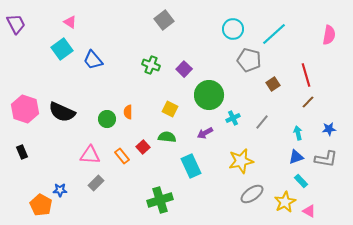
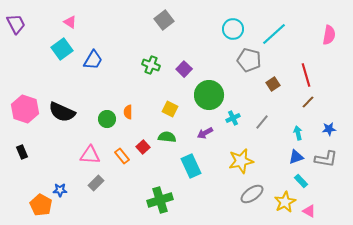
blue trapezoid at (93, 60): rotated 110 degrees counterclockwise
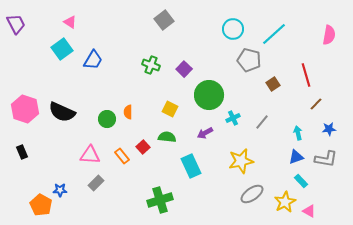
brown line at (308, 102): moved 8 px right, 2 px down
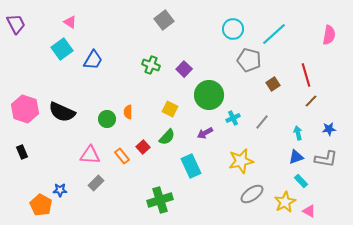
brown line at (316, 104): moved 5 px left, 3 px up
green semicircle at (167, 137): rotated 126 degrees clockwise
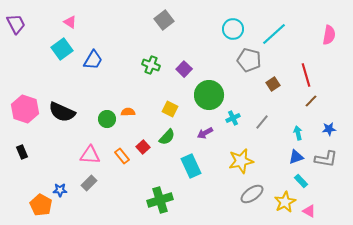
orange semicircle at (128, 112): rotated 88 degrees clockwise
gray rectangle at (96, 183): moved 7 px left
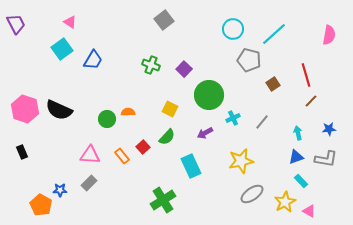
black semicircle at (62, 112): moved 3 px left, 2 px up
green cross at (160, 200): moved 3 px right; rotated 15 degrees counterclockwise
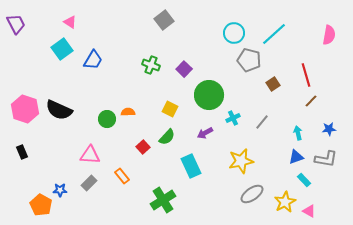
cyan circle at (233, 29): moved 1 px right, 4 px down
orange rectangle at (122, 156): moved 20 px down
cyan rectangle at (301, 181): moved 3 px right, 1 px up
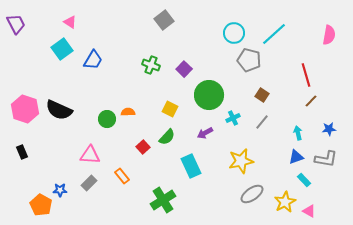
brown square at (273, 84): moved 11 px left, 11 px down; rotated 24 degrees counterclockwise
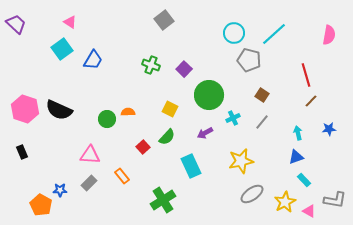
purple trapezoid at (16, 24): rotated 20 degrees counterclockwise
gray L-shape at (326, 159): moved 9 px right, 41 px down
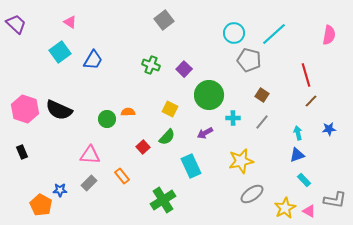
cyan square at (62, 49): moved 2 px left, 3 px down
cyan cross at (233, 118): rotated 24 degrees clockwise
blue triangle at (296, 157): moved 1 px right, 2 px up
yellow star at (285, 202): moved 6 px down
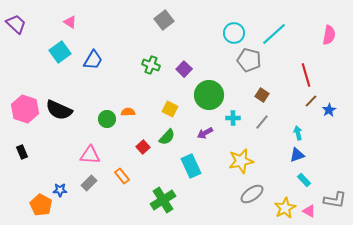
blue star at (329, 129): moved 19 px up; rotated 24 degrees counterclockwise
